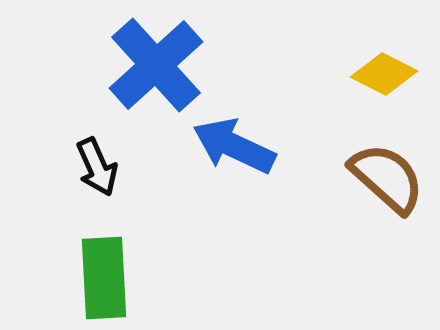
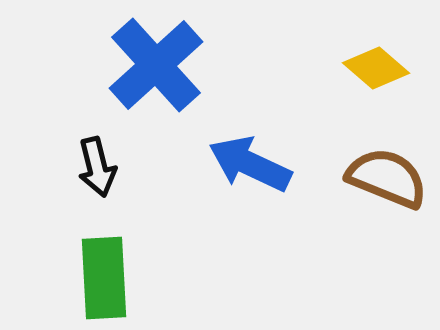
yellow diamond: moved 8 px left, 6 px up; rotated 14 degrees clockwise
blue arrow: moved 16 px right, 18 px down
black arrow: rotated 10 degrees clockwise
brown semicircle: rotated 20 degrees counterclockwise
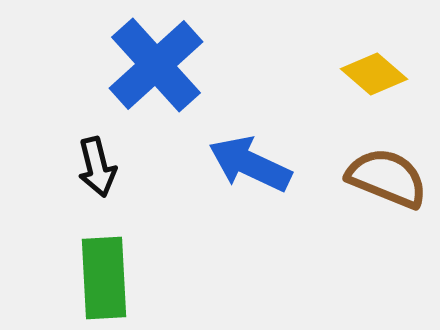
yellow diamond: moved 2 px left, 6 px down
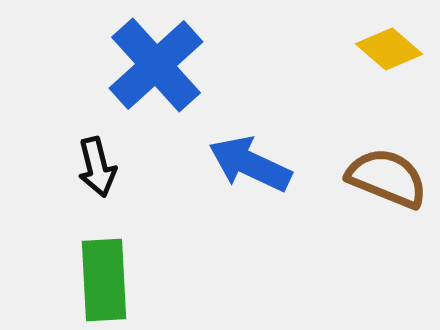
yellow diamond: moved 15 px right, 25 px up
green rectangle: moved 2 px down
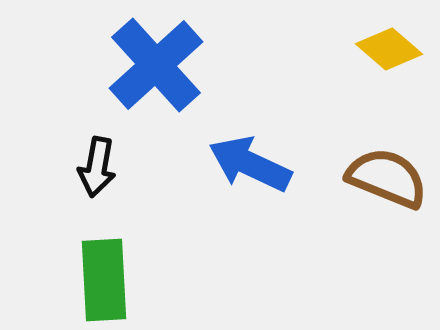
black arrow: rotated 24 degrees clockwise
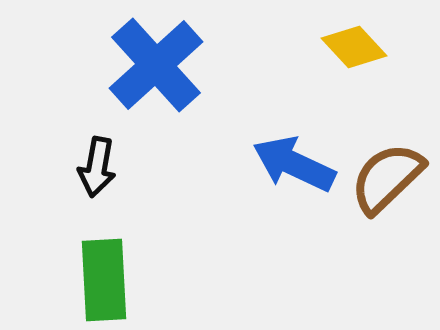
yellow diamond: moved 35 px left, 2 px up; rotated 6 degrees clockwise
blue arrow: moved 44 px right
brown semicircle: rotated 66 degrees counterclockwise
